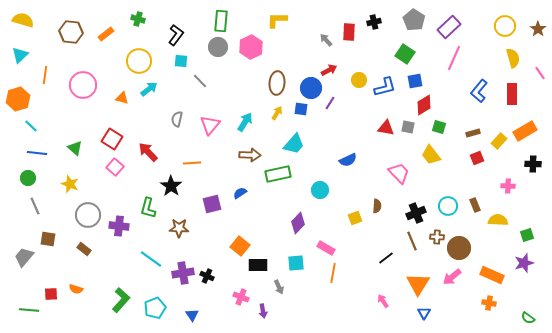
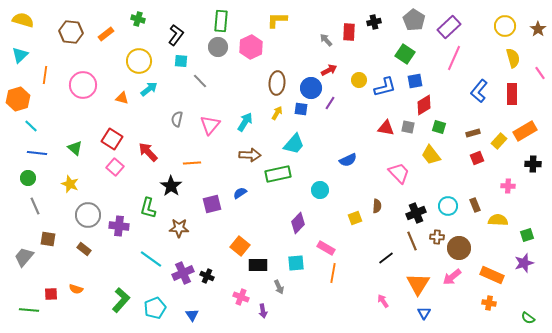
purple cross at (183, 273): rotated 15 degrees counterclockwise
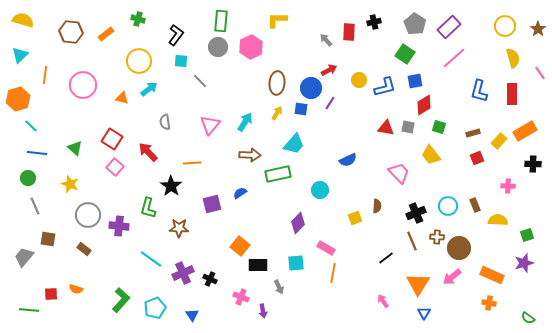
gray pentagon at (414, 20): moved 1 px right, 4 px down
pink line at (454, 58): rotated 25 degrees clockwise
blue L-shape at (479, 91): rotated 25 degrees counterclockwise
gray semicircle at (177, 119): moved 12 px left, 3 px down; rotated 21 degrees counterclockwise
black cross at (207, 276): moved 3 px right, 3 px down
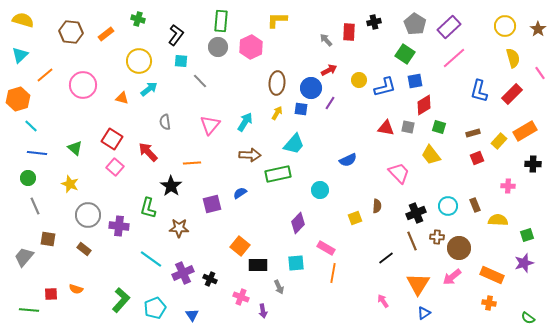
orange line at (45, 75): rotated 42 degrees clockwise
red rectangle at (512, 94): rotated 45 degrees clockwise
blue triangle at (424, 313): rotated 24 degrees clockwise
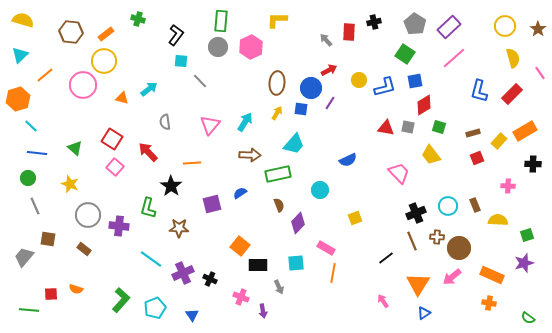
yellow circle at (139, 61): moved 35 px left
brown semicircle at (377, 206): moved 98 px left, 1 px up; rotated 24 degrees counterclockwise
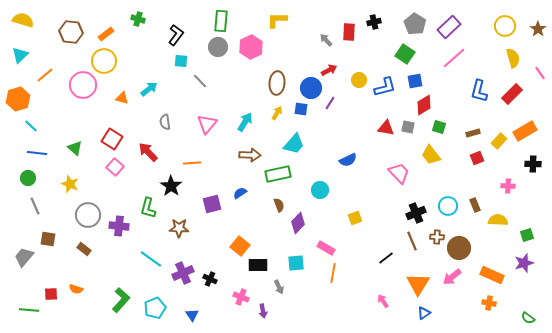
pink triangle at (210, 125): moved 3 px left, 1 px up
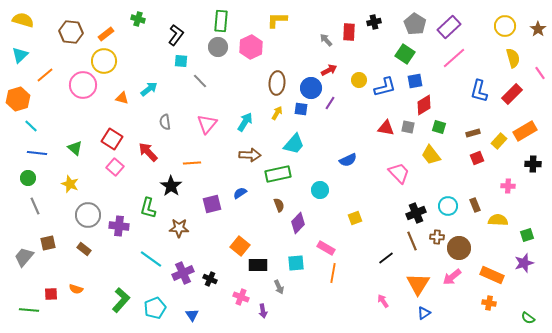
brown square at (48, 239): moved 4 px down; rotated 21 degrees counterclockwise
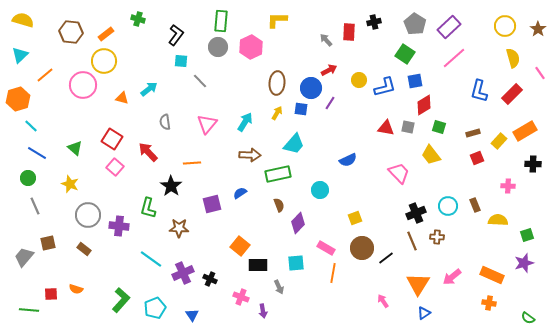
blue line at (37, 153): rotated 24 degrees clockwise
brown circle at (459, 248): moved 97 px left
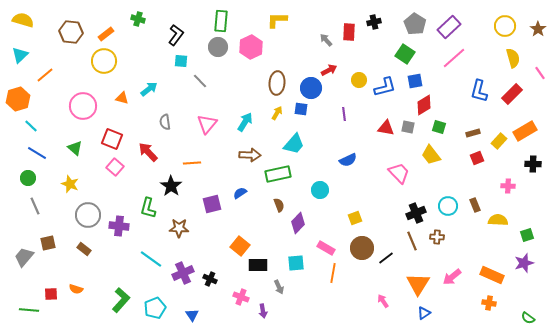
pink circle at (83, 85): moved 21 px down
purple line at (330, 103): moved 14 px right, 11 px down; rotated 40 degrees counterclockwise
red square at (112, 139): rotated 10 degrees counterclockwise
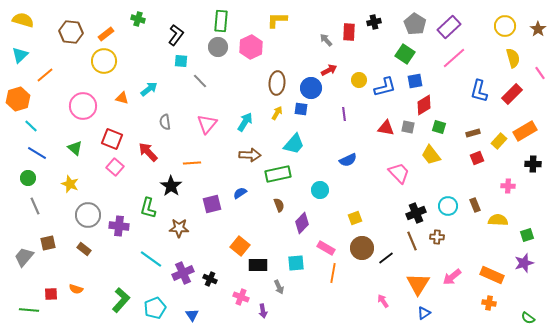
purple diamond at (298, 223): moved 4 px right
